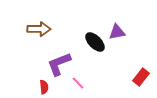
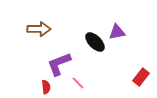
red semicircle: moved 2 px right
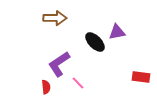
brown arrow: moved 16 px right, 11 px up
purple L-shape: rotated 12 degrees counterclockwise
red rectangle: rotated 60 degrees clockwise
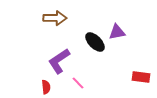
purple L-shape: moved 3 px up
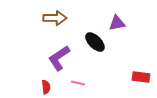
purple triangle: moved 9 px up
purple L-shape: moved 3 px up
pink line: rotated 32 degrees counterclockwise
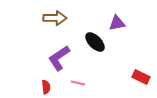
red rectangle: rotated 18 degrees clockwise
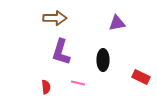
black ellipse: moved 8 px right, 18 px down; rotated 45 degrees clockwise
purple L-shape: moved 2 px right, 6 px up; rotated 40 degrees counterclockwise
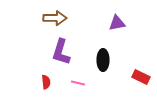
red semicircle: moved 5 px up
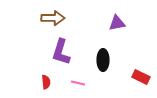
brown arrow: moved 2 px left
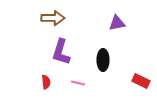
red rectangle: moved 4 px down
